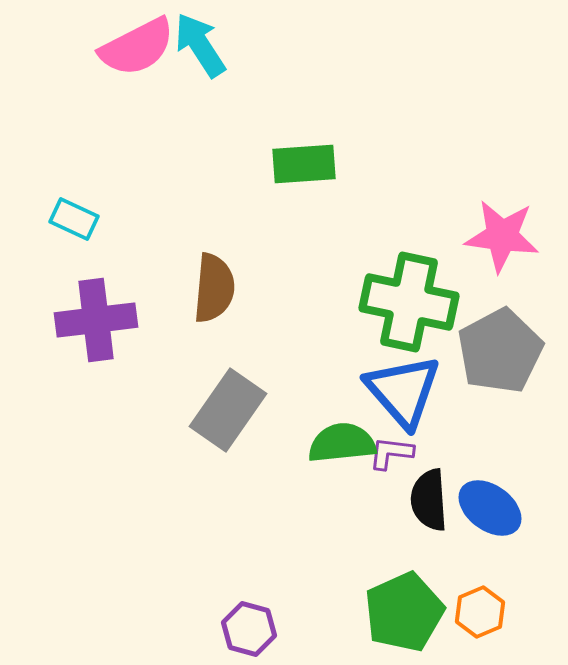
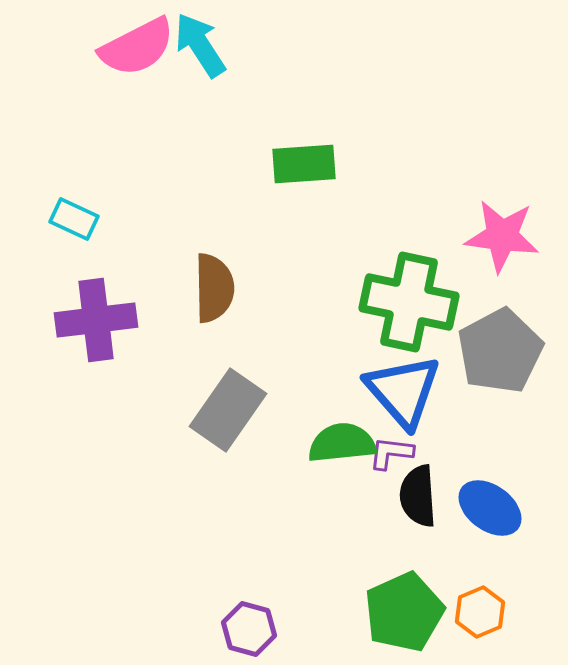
brown semicircle: rotated 6 degrees counterclockwise
black semicircle: moved 11 px left, 4 px up
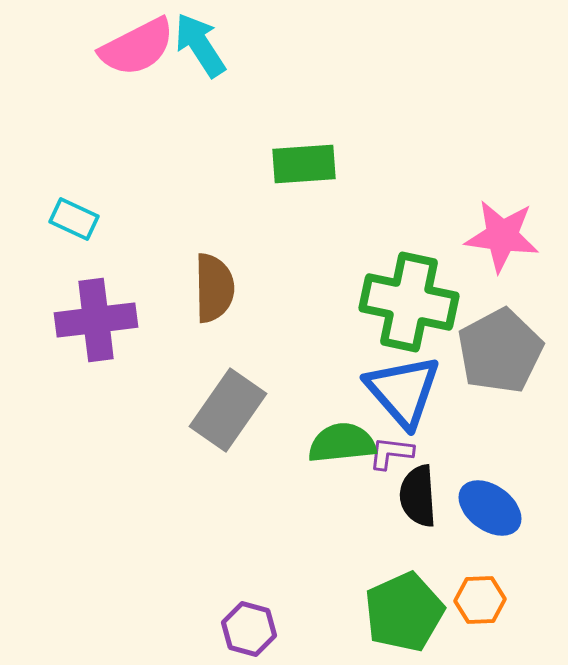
orange hexagon: moved 12 px up; rotated 21 degrees clockwise
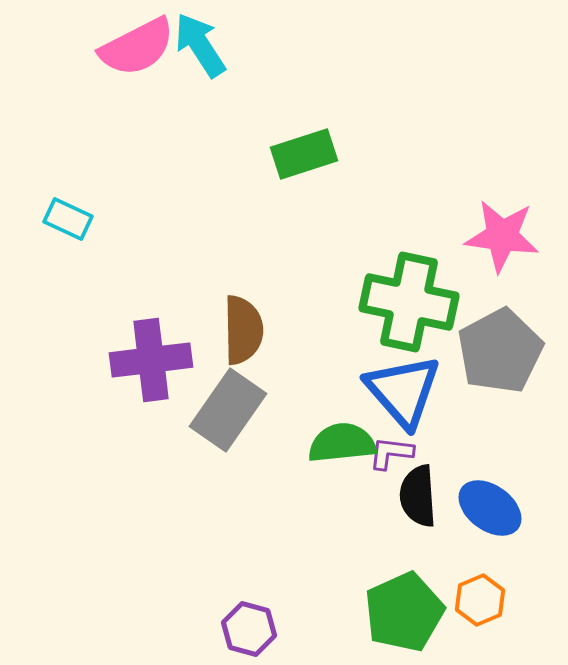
green rectangle: moved 10 px up; rotated 14 degrees counterclockwise
cyan rectangle: moved 6 px left
brown semicircle: moved 29 px right, 42 px down
purple cross: moved 55 px right, 40 px down
orange hexagon: rotated 21 degrees counterclockwise
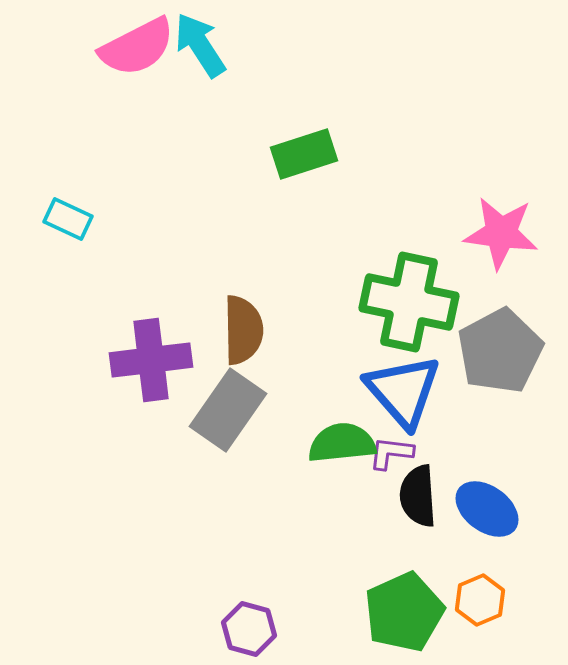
pink star: moved 1 px left, 3 px up
blue ellipse: moved 3 px left, 1 px down
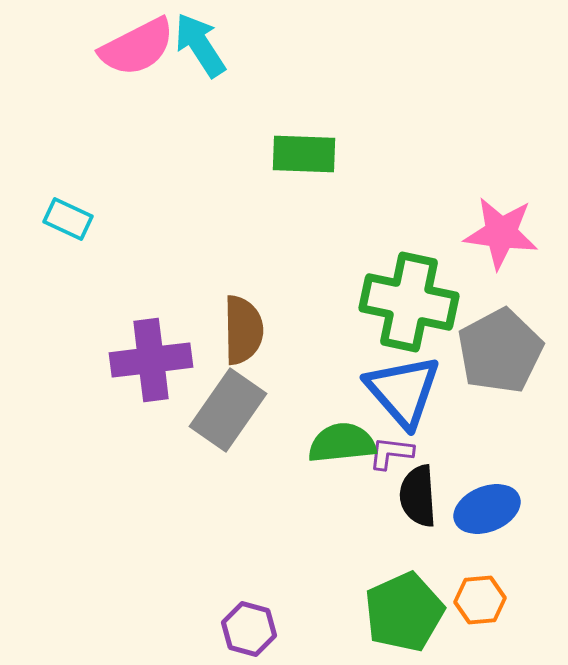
green rectangle: rotated 20 degrees clockwise
blue ellipse: rotated 58 degrees counterclockwise
orange hexagon: rotated 18 degrees clockwise
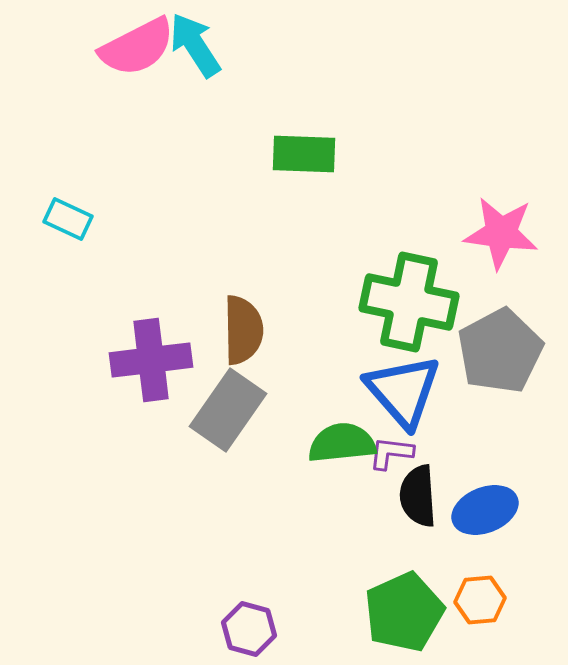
cyan arrow: moved 5 px left
blue ellipse: moved 2 px left, 1 px down
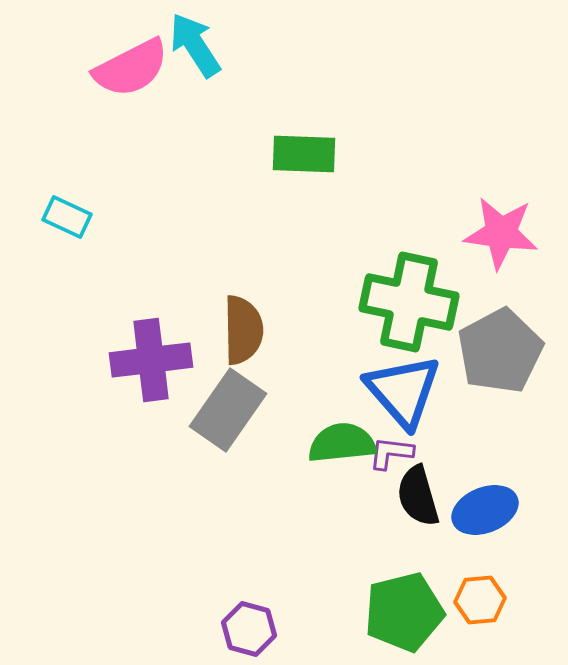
pink semicircle: moved 6 px left, 21 px down
cyan rectangle: moved 1 px left, 2 px up
black semicircle: rotated 12 degrees counterclockwise
green pentagon: rotated 10 degrees clockwise
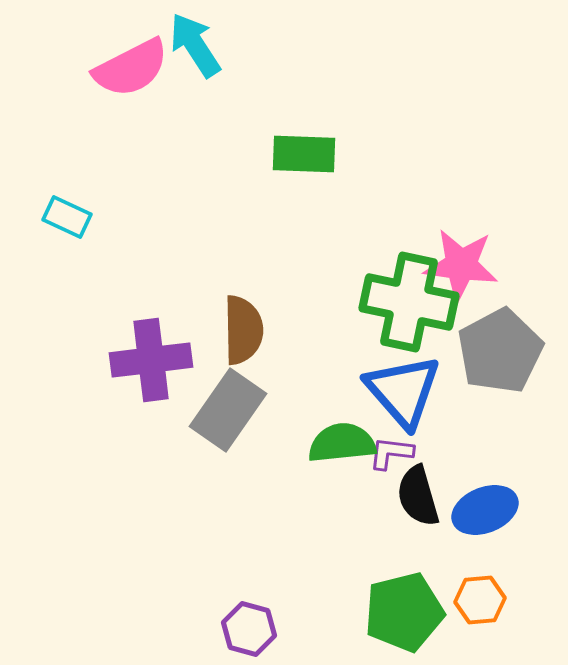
pink star: moved 40 px left, 32 px down
